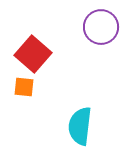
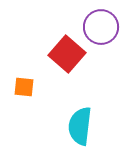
red square: moved 34 px right
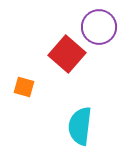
purple circle: moved 2 px left
orange square: rotated 10 degrees clockwise
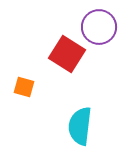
red square: rotated 9 degrees counterclockwise
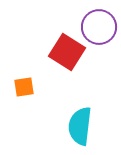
red square: moved 2 px up
orange square: rotated 25 degrees counterclockwise
